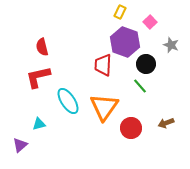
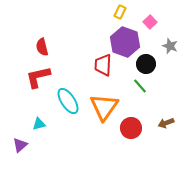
gray star: moved 1 px left, 1 px down
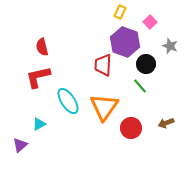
cyan triangle: rotated 16 degrees counterclockwise
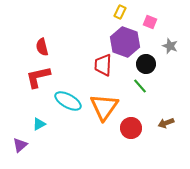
pink square: rotated 24 degrees counterclockwise
cyan ellipse: rotated 28 degrees counterclockwise
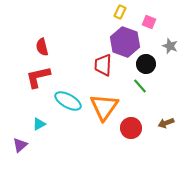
pink square: moved 1 px left
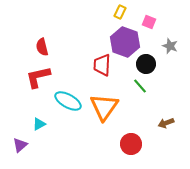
red trapezoid: moved 1 px left
red circle: moved 16 px down
